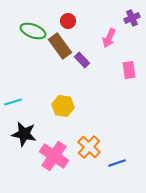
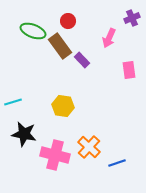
pink cross: moved 1 px right, 1 px up; rotated 20 degrees counterclockwise
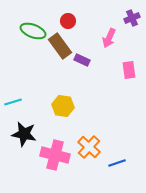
purple rectangle: rotated 21 degrees counterclockwise
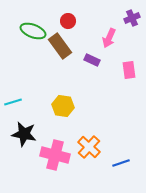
purple rectangle: moved 10 px right
blue line: moved 4 px right
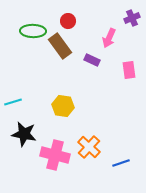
green ellipse: rotated 20 degrees counterclockwise
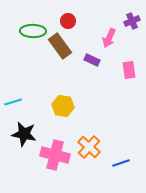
purple cross: moved 3 px down
